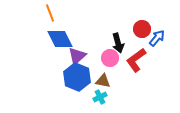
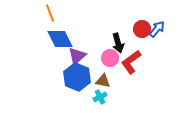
blue arrow: moved 9 px up
red L-shape: moved 5 px left, 2 px down
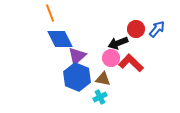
red circle: moved 6 px left
black arrow: rotated 84 degrees clockwise
pink circle: moved 1 px right
red L-shape: moved 1 px down; rotated 80 degrees clockwise
brown triangle: moved 2 px up
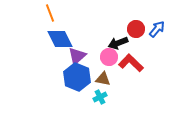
pink circle: moved 2 px left, 1 px up
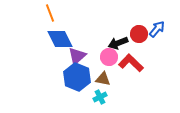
red circle: moved 3 px right, 5 px down
